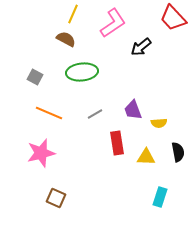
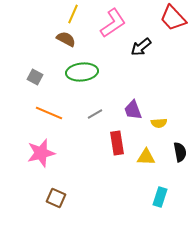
black semicircle: moved 2 px right
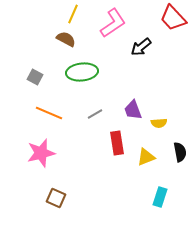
yellow triangle: rotated 24 degrees counterclockwise
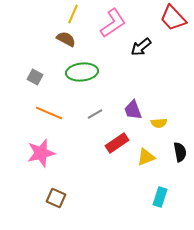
red rectangle: rotated 65 degrees clockwise
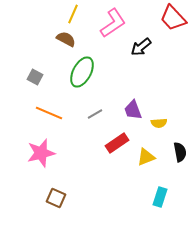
green ellipse: rotated 56 degrees counterclockwise
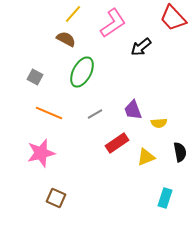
yellow line: rotated 18 degrees clockwise
cyan rectangle: moved 5 px right, 1 px down
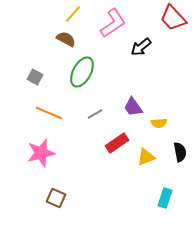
purple trapezoid: moved 3 px up; rotated 15 degrees counterclockwise
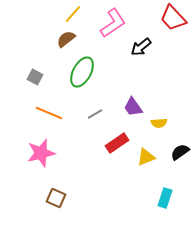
brown semicircle: rotated 66 degrees counterclockwise
black semicircle: rotated 114 degrees counterclockwise
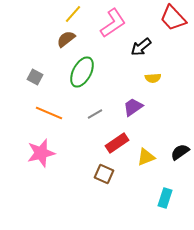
purple trapezoid: rotated 90 degrees clockwise
yellow semicircle: moved 6 px left, 45 px up
brown square: moved 48 px right, 24 px up
